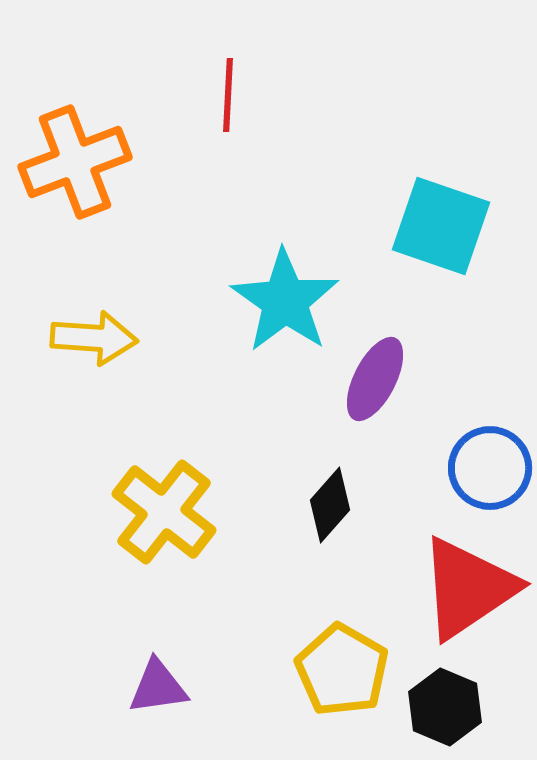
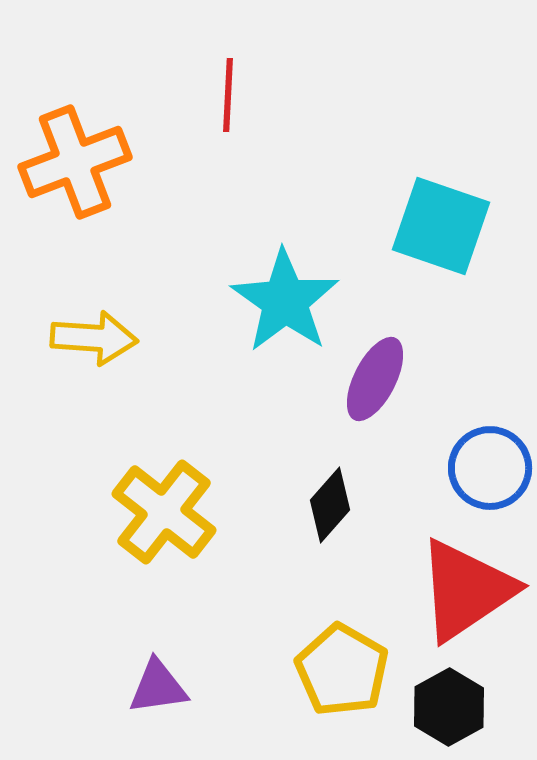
red triangle: moved 2 px left, 2 px down
black hexagon: moved 4 px right; rotated 8 degrees clockwise
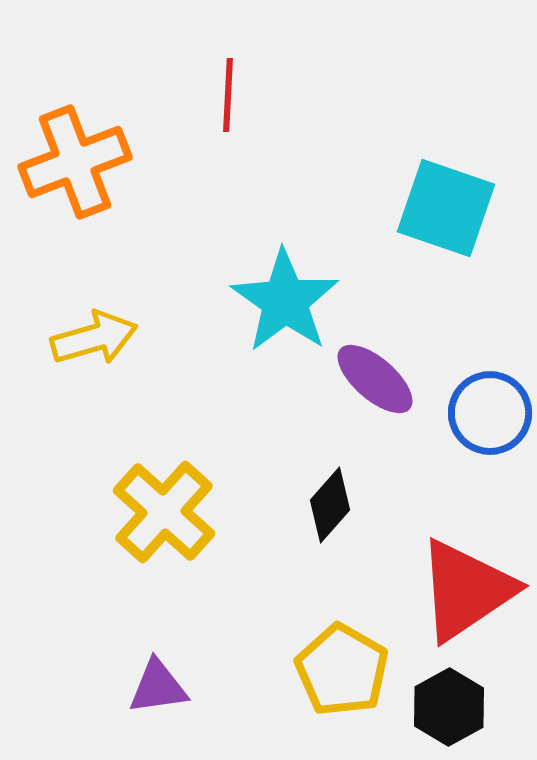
cyan square: moved 5 px right, 18 px up
yellow arrow: rotated 20 degrees counterclockwise
purple ellipse: rotated 76 degrees counterclockwise
blue circle: moved 55 px up
yellow cross: rotated 4 degrees clockwise
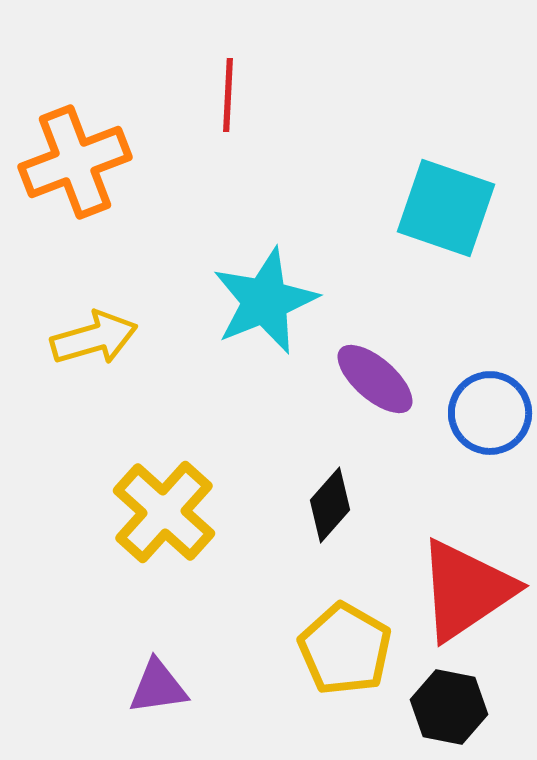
cyan star: moved 20 px left; rotated 15 degrees clockwise
yellow pentagon: moved 3 px right, 21 px up
black hexagon: rotated 20 degrees counterclockwise
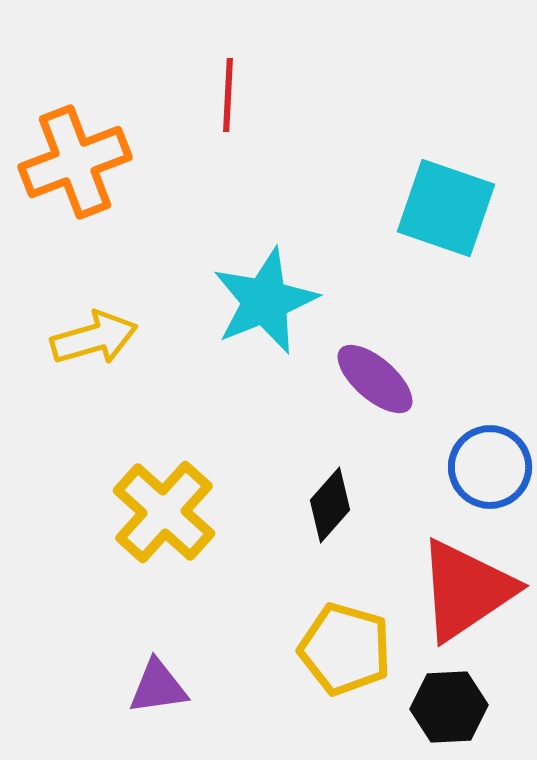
blue circle: moved 54 px down
yellow pentagon: rotated 14 degrees counterclockwise
black hexagon: rotated 14 degrees counterclockwise
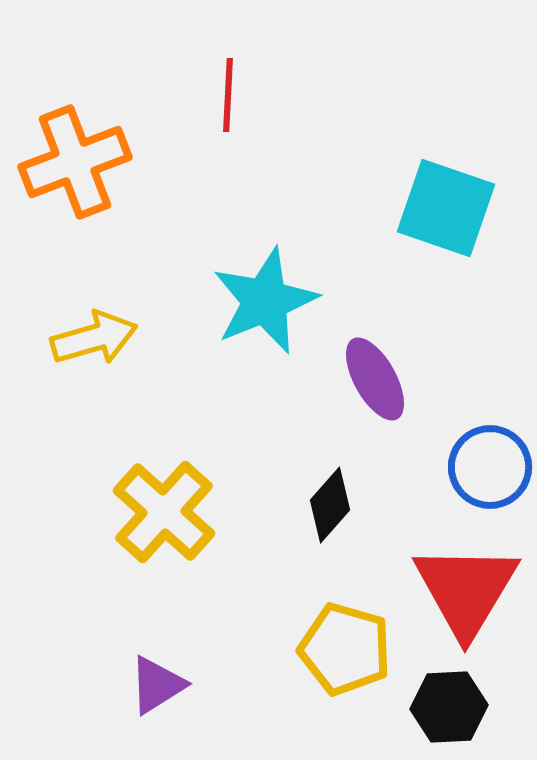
purple ellipse: rotated 20 degrees clockwise
red triangle: rotated 25 degrees counterclockwise
purple triangle: moved 1 px left, 2 px up; rotated 24 degrees counterclockwise
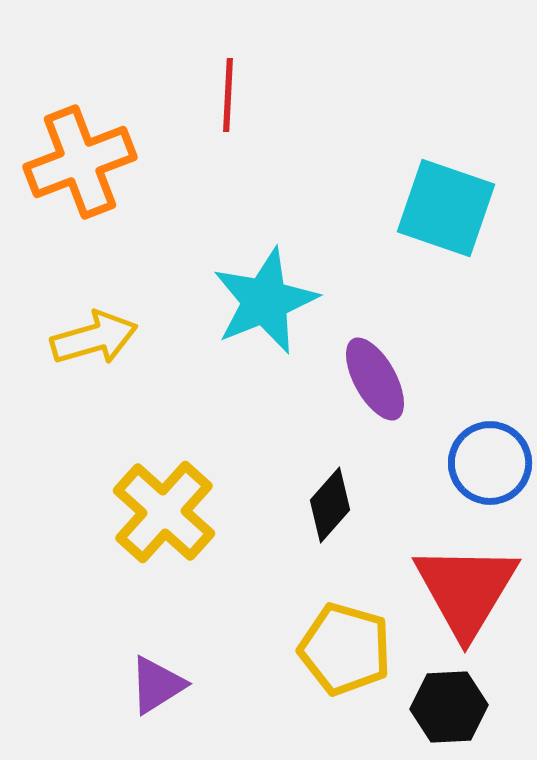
orange cross: moved 5 px right
blue circle: moved 4 px up
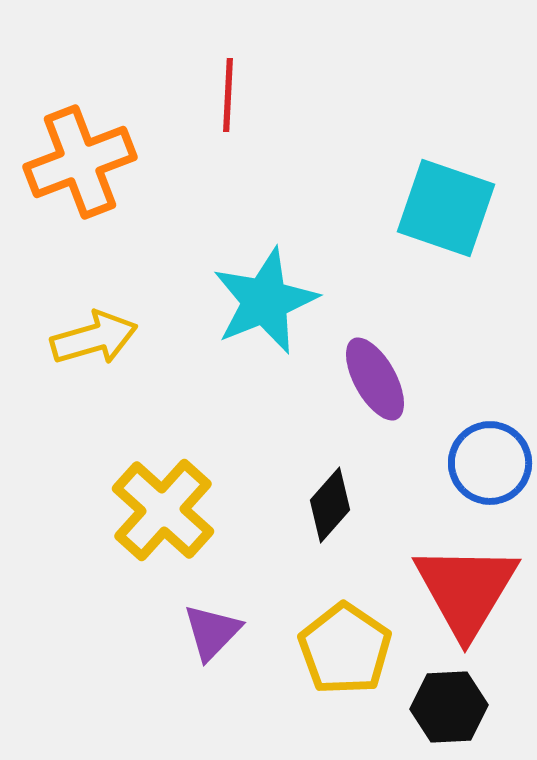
yellow cross: moved 1 px left, 2 px up
yellow pentagon: rotated 18 degrees clockwise
purple triangle: moved 55 px right, 53 px up; rotated 14 degrees counterclockwise
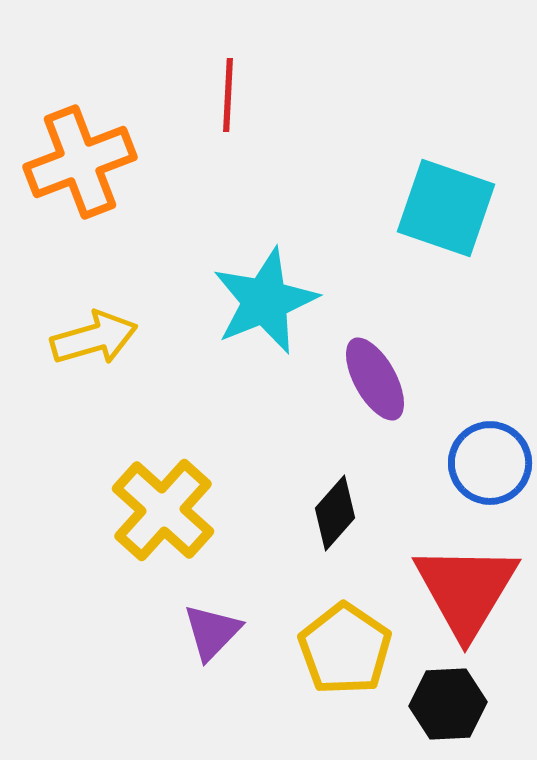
black diamond: moved 5 px right, 8 px down
black hexagon: moved 1 px left, 3 px up
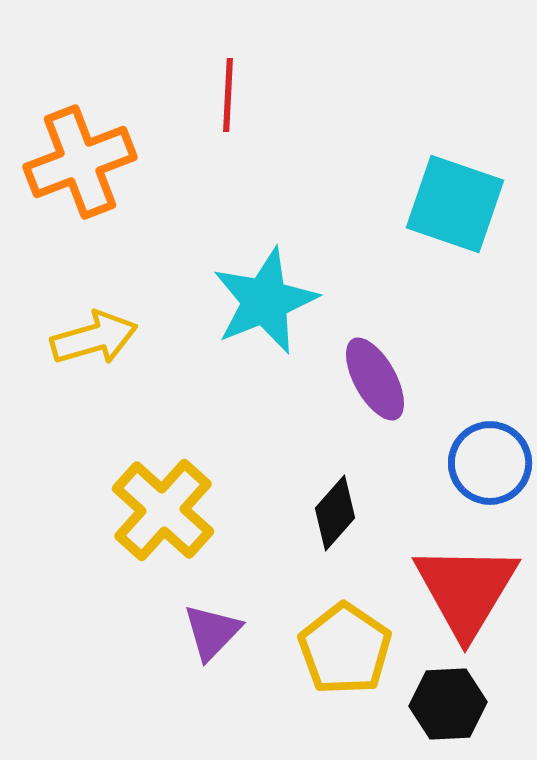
cyan square: moved 9 px right, 4 px up
